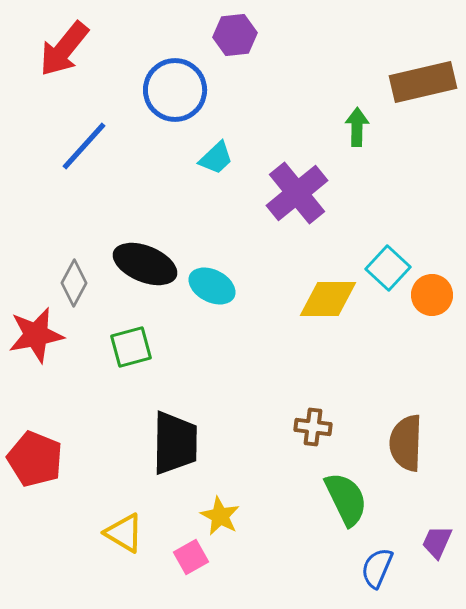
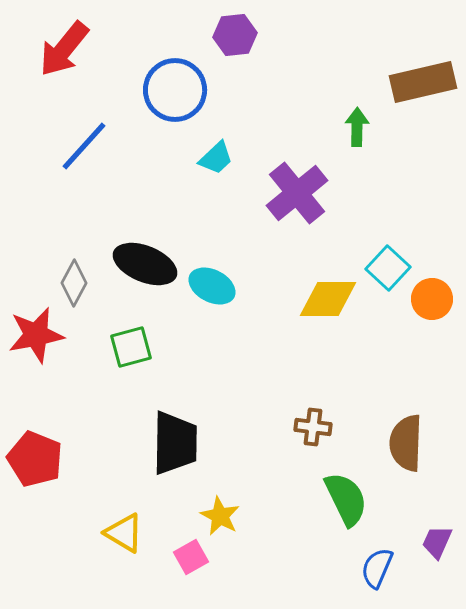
orange circle: moved 4 px down
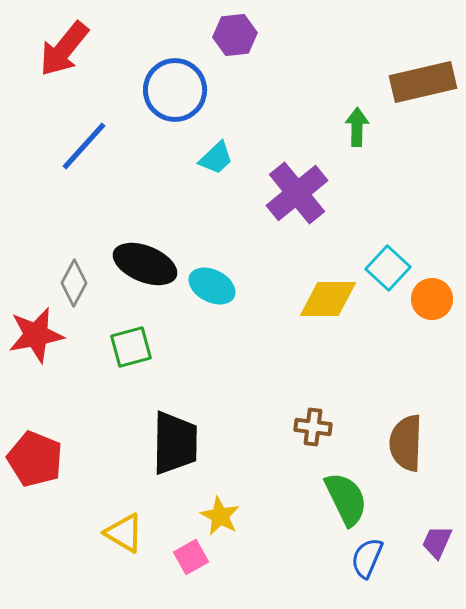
blue semicircle: moved 10 px left, 10 px up
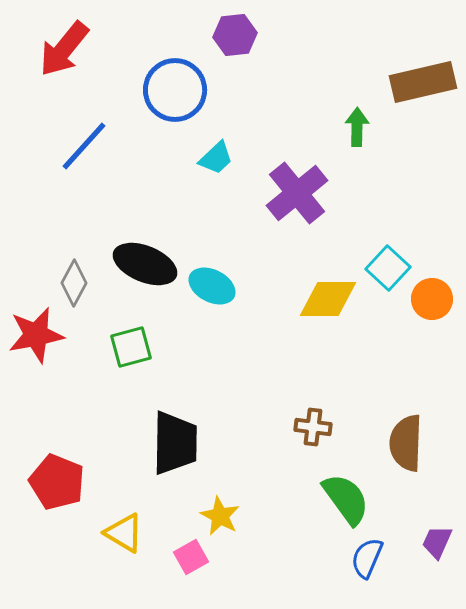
red pentagon: moved 22 px right, 23 px down
green semicircle: rotated 10 degrees counterclockwise
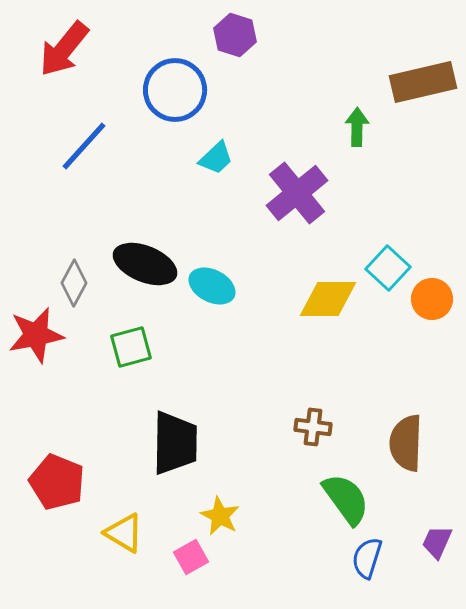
purple hexagon: rotated 24 degrees clockwise
blue semicircle: rotated 6 degrees counterclockwise
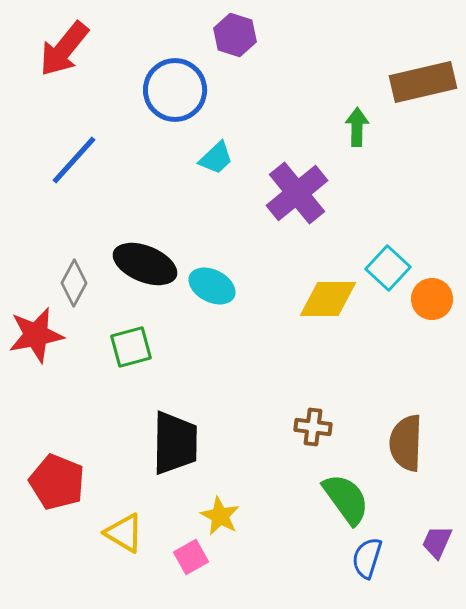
blue line: moved 10 px left, 14 px down
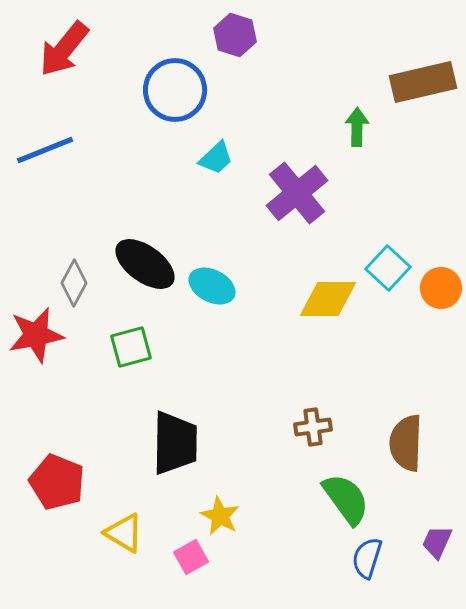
blue line: moved 29 px left, 10 px up; rotated 26 degrees clockwise
black ellipse: rotated 14 degrees clockwise
orange circle: moved 9 px right, 11 px up
brown cross: rotated 15 degrees counterclockwise
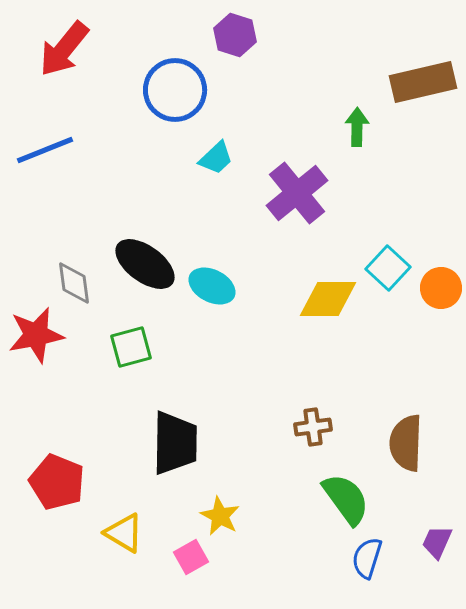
gray diamond: rotated 36 degrees counterclockwise
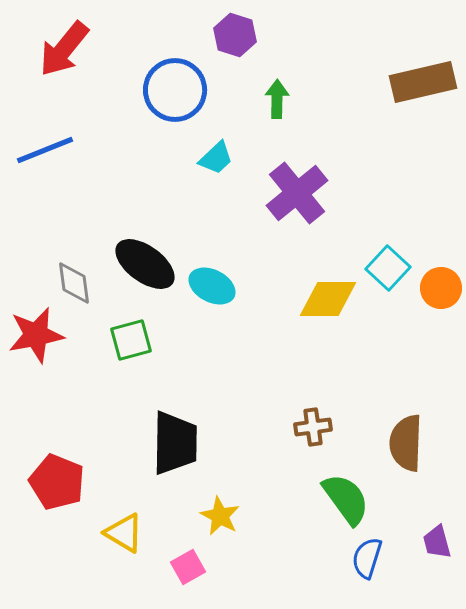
green arrow: moved 80 px left, 28 px up
green square: moved 7 px up
purple trapezoid: rotated 39 degrees counterclockwise
pink square: moved 3 px left, 10 px down
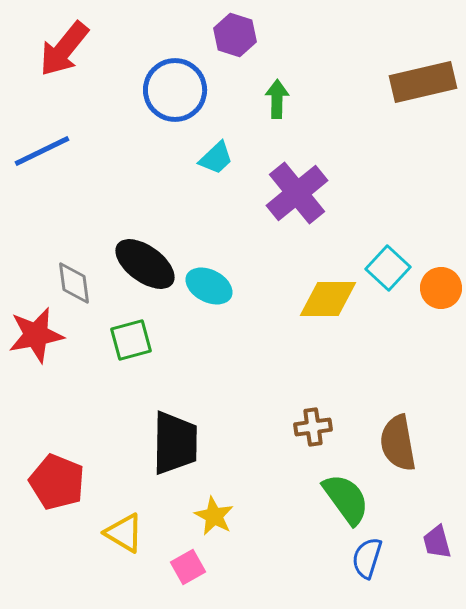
blue line: moved 3 px left, 1 px down; rotated 4 degrees counterclockwise
cyan ellipse: moved 3 px left
brown semicircle: moved 8 px left; rotated 12 degrees counterclockwise
yellow star: moved 6 px left
